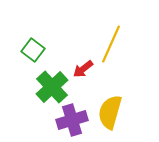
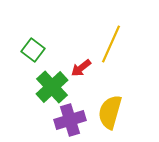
red arrow: moved 2 px left, 1 px up
purple cross: moved 2 px left
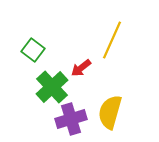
yellow line: moved 1 px right, 4 px up
purple cross: moved 1 px right, 1 px up
